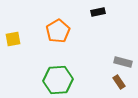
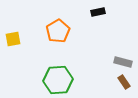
brown rectangle: moved 5 px right
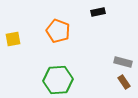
orange pentagon: rotated 20 degrees counterclockwise
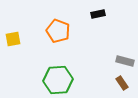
black rectangle: moved 2 px down
gray rectangle: moved 2 px right, 1 px up
brown rectangle: moved 2 px left, 1 px down
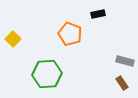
orange pentagon: moved 12 px right, 3 px down
yellow square: rotated 35 degrees counterclockwise
green hexagon: moved 11 px left, 6 px up
